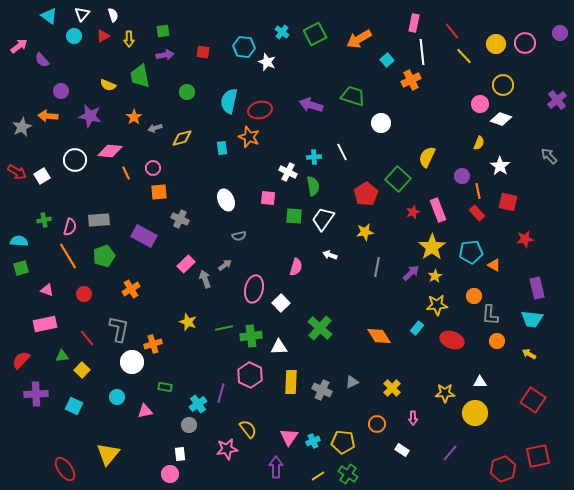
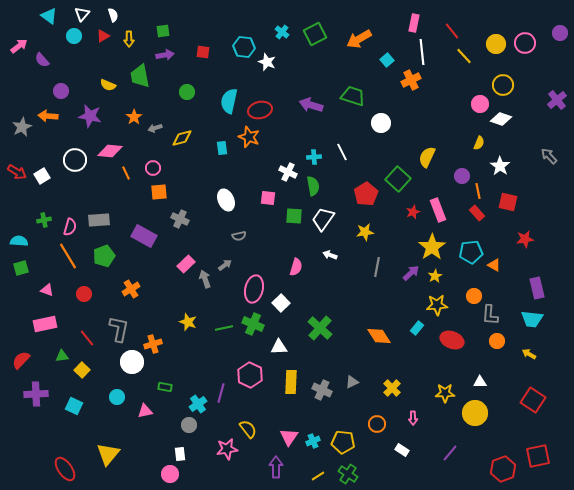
green cross at (251, 336): moved 2 px right, 12 px up; rotated 30 degrees clockwise
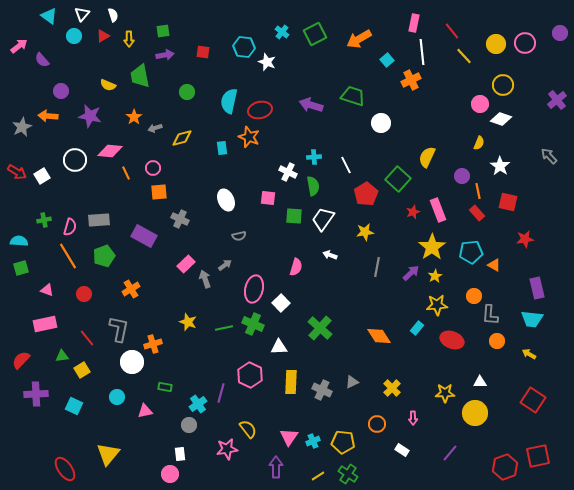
white line at (342, 152): moved 4 px right, 13 px down
yellow square at (82, 370): rotated 14 degrees clockwise
red hexagon at (503, 469): moved 2 px right, 2 px up
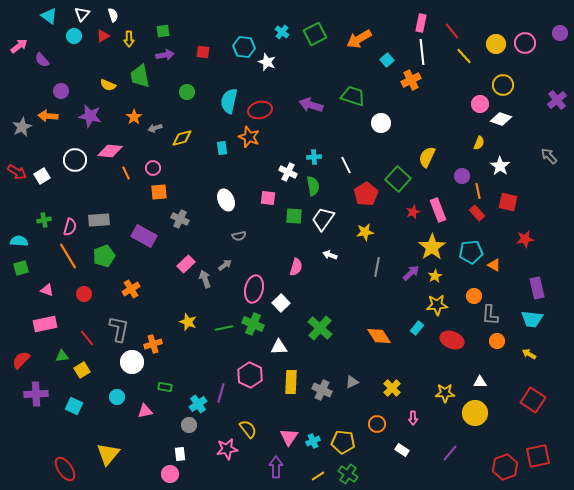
pink rectangle at (414, 23): moved 7 px right
